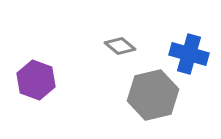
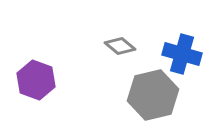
blue cross: moved 7 px left
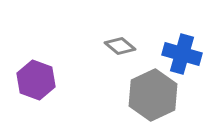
gray hexagon: rotated 12 degrees counterclockwise
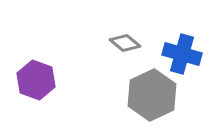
gray diamond: moved 5 px right, 3 px up
gray hexagon: moved 1 px left
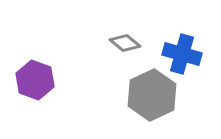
purple hexagon: moved 1 px left
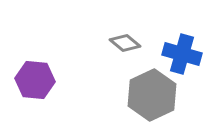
purple hexagon: rotated 15 degrees counterclockwise
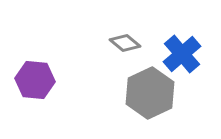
blue cross: rotated 33 degrees clockwise
gray hexagon: moved 2 px left, 2 px up
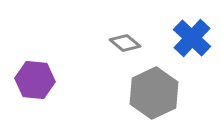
blue cross: moved 10 px right, 16 px up; rotated 6 degrees counterclockwise
gray hexagon: moved 4 px right
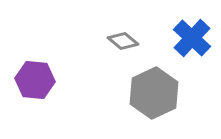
gray diamond: moved 2 px left, 2 px up
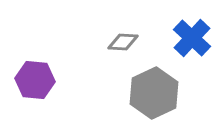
gray diamond: moved 1 px down; rotated 36 degrees counterclockwise
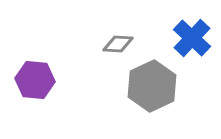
gray diamond: moved 5 px left, 2 px down
gray hexagon: moved 2 px left, 7 px up
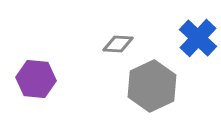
blue cross: moved 6 px right
purple hexagon: moved 1 px right, 1 px up
